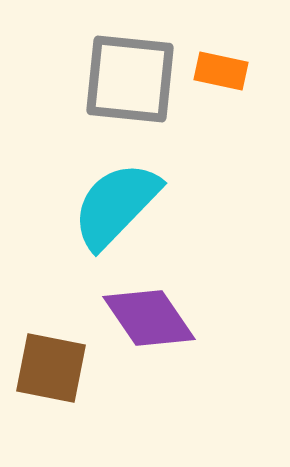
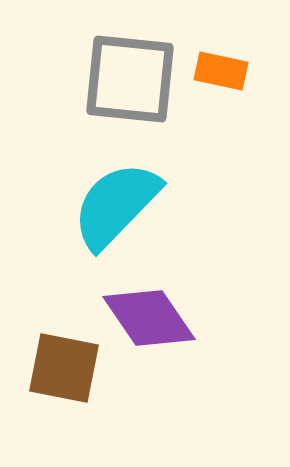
brown square: moved 13 px right
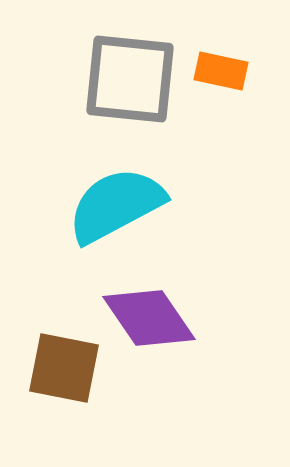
cyan semicircle: rotated 18 degrees clockwise
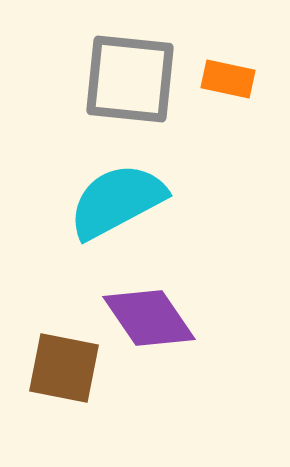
orange rectangle: moved 7 px right, 8 px down
cyan semicircle: moved 1 px right, 4 px up
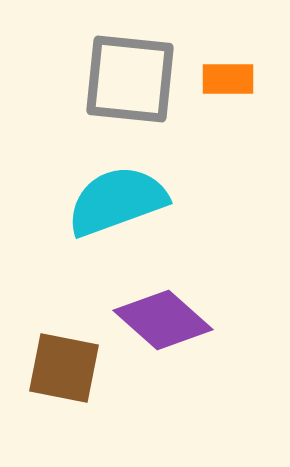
orange rectangle: rotated 12 degrees counterclockwise
cyan semicircle: rotated 8 degrees clockwise
purple diamond: moved 14 px right, 2 px down; rotated 14 degrees counterclockwise
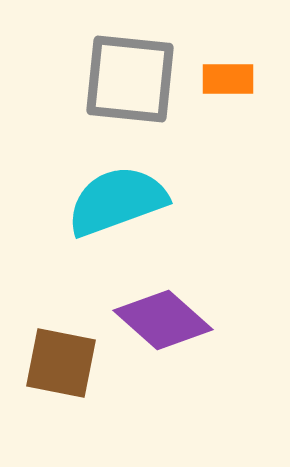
brown square: moved 3 px left, 5 px up
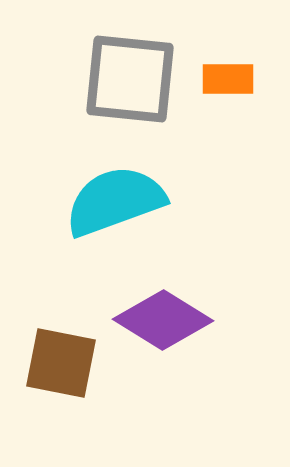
cyan semicircle: moved 2 px left
purple diamond: rotated 10 degrees counterclockwise
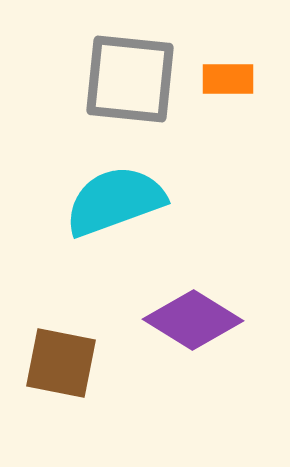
purple diamond: moved 30 px right
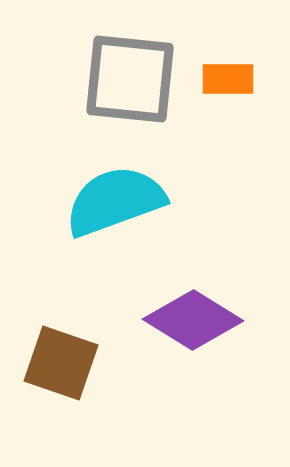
brown square: rotated 8 degrees clockwise
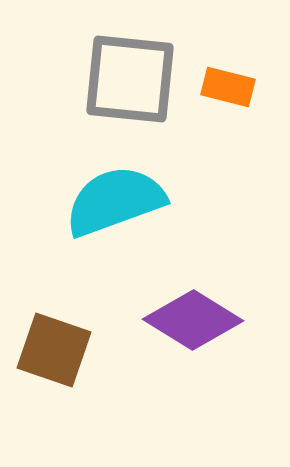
orange rectangle: moved 8 px down; rotated 14 degrees clockwise
brown square: moved 7 px left, 13 px up
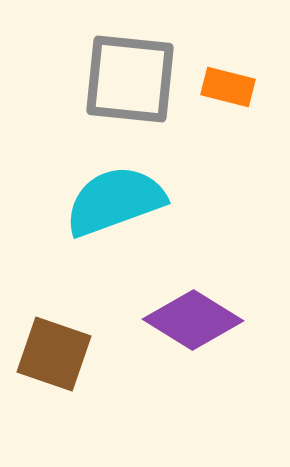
brown square: moved 4 px down
